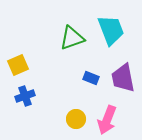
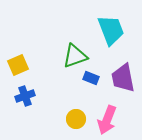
green triangle: moved 3 px right, 18 px down
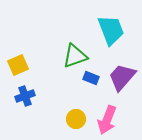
purple trapezoid: moved 1 px left, 1 px up; rotated 52 degrees clockwise
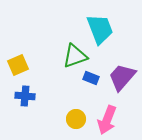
cyan trapezoid: moved 11 px left, 1 px up
blue cross: rotated 24 degrees clockwise
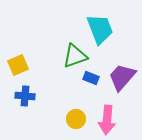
pink arrow: rotated 16 degrees counterclockwise
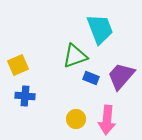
purple trapezoid: moved 1 px left, 1 px up
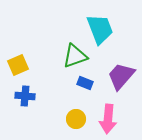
blue rectangle: moved 6 px left, 5 px down
pink arrow: moved 1 px right, 1 px up
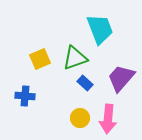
green triangle: moved 2 px down
yellow square: moved 22 px right, 6 px up
purple trapezoid: moved 2 px down
blue rectangle: rotated 21 degrees clockwise
yellow circle: moved 4 px right, 1 px up
